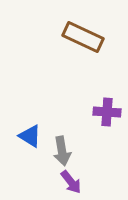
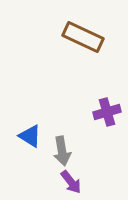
purple cross: rotated 20 degrees counterclockwise
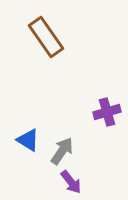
brown rectangle: moved 37 px left; rotated 30 degrees clockwise
blue triangle: moved 2 px left, 4 px down
gray arrow: rotated 136 degrees counterclockwise
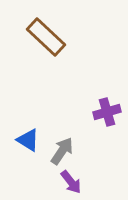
brown rectangle: rotated 12 degrees counterclockwise
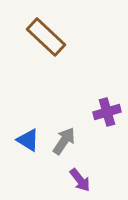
gray arrow: moved 2 px right, 10 px up
purple arrow: moved 9 px right, 2 px up
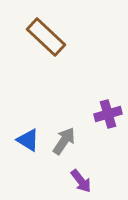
purple cross: moved 1 px right, 2 px down
purple arrow: moved 1 px right, 1 px down
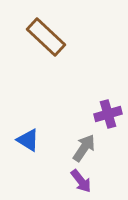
gray arrow: moved 20 px right, 7 px down
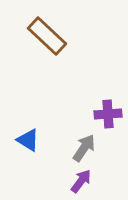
brown rectangle: moved 1 px right, 1 px up
purple cross: rotated 12 degrees clockwise
purple arrow: rotated 105 degrees counterclockwise
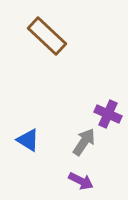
purple cross: rotated 28 degrees clockwise
gray arrow: moved 6 px up
purple arrow: rotated 80 degrees clockwise
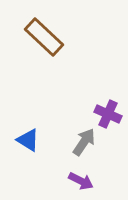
brown rectangle: moved 3 px left, 1 px down
